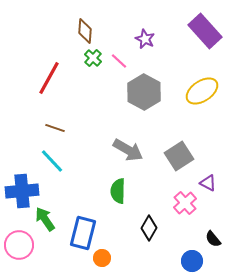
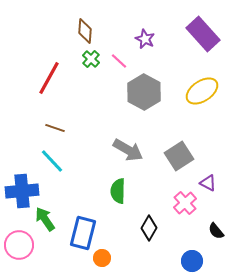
purple rectangle: moved 2 px left, 3 px down
green cross: moved 2 px left, 1 px down
black semicircle: moved 3 px right, 8 px up
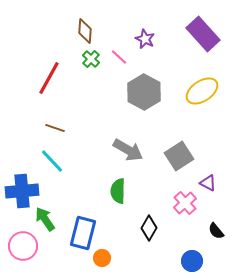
pink line: moved 4 px up
pink circle: moved 4 px right, 1 px down
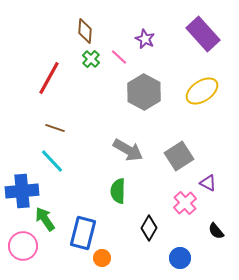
blue circle: moved 12 px left, 3 px up
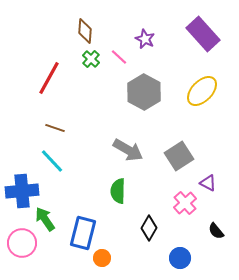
yellow ellipse: rotated 12 degrees counterclockwise
pink circle: moved 1 px left, 3 px up
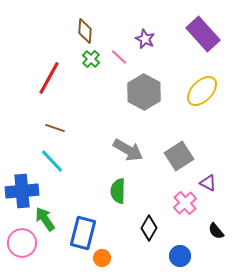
blue circle: moved 2 px up
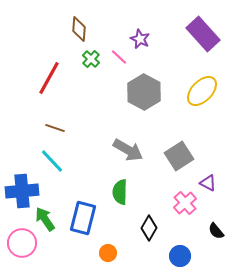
brown diamond: moved 6 px left, 2 px up
purple star: moved 5 px left
green semicircle: moved 2 px right, 1 px down
blue rectangle: moved 15 px up
orange circle: moved 6 px right, 5 px up
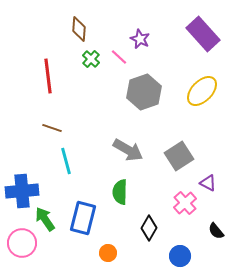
red line: moved 1 px left, 2 px up; rotated 36 degrees counterclockwise
gray hexagon: rotated 12 degrees clockwise
brown line: moved 3 px left
cyan line: moved 14 px right; rotated 28 degrees clockwise
